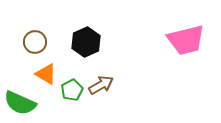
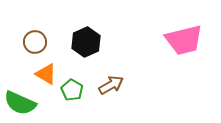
pink trapezoid: moved 2 px left
brown arrow: moved 10 px right
green pentagon: rotated 15 degrees counterclockwise
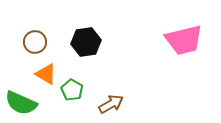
black hexagon: rotated 16 degrees clockwise
brown arrow: moved 19 px down
green semicircle: moved 1 px right
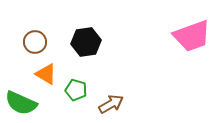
pink trapezoid: moved 8 px right, 4 px up; rotated 6 degrees counterclockwise
green pentagon: moved 4 px right; rotated 15 degrees counterclockwise
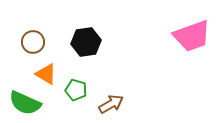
brown circle: moved 2 px left
green semicircle: moved 4 px right
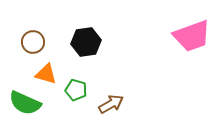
orange triangle: rotated 15 degrees counterclockwise
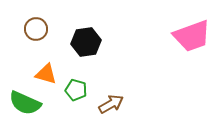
brown circle: moved 3 px right, 13 px up
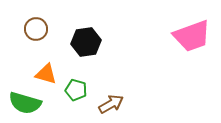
green semicircle: rotated 8 degrees counterclockwise
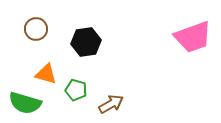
pink trapezoid: moved 1 px right, 1 px down
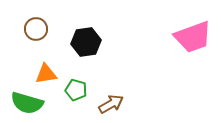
orange triangle: rotated 25 degrees counterclockwise
green semicircle: moved 2 px right
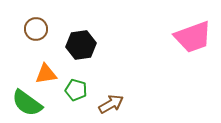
black hexagon: moved 5 px left, 3 px down
green semicircle: rotated 20 degrees clockwise
